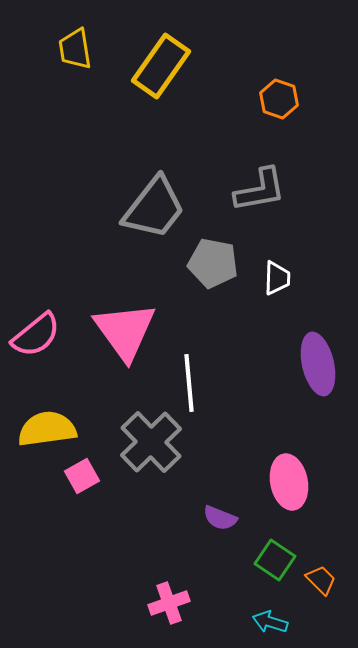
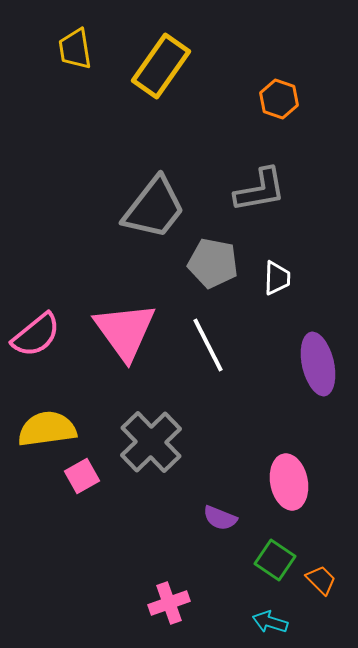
white line: moved 19 px right, 38 px up; rotated 22 degrees counterclockwise
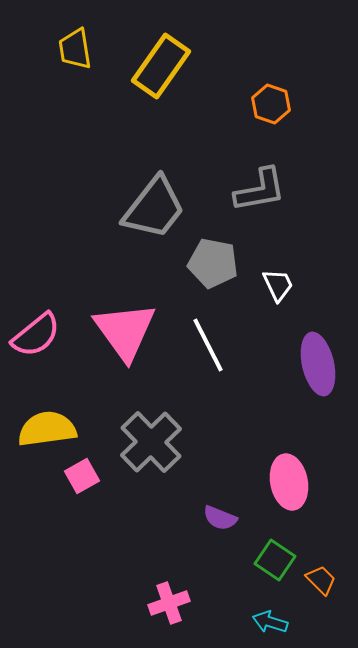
orange hexagon: moved 8 px left, 5 px down
white trapezoid: moved 1 px right, 7 px down; rotated 27 degrees counterclockwise
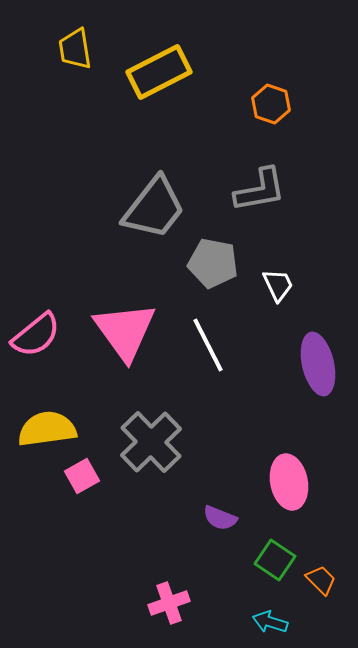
yellow rectangle: moved 2 px left, 6 px down; rotated 28 degrees clockwise
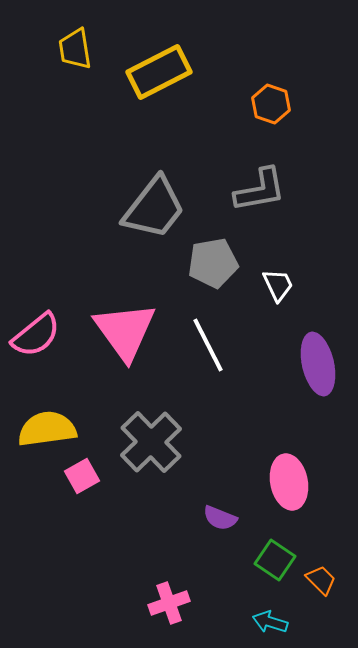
gray pentagon: rotated 21 degrees counterclockwise
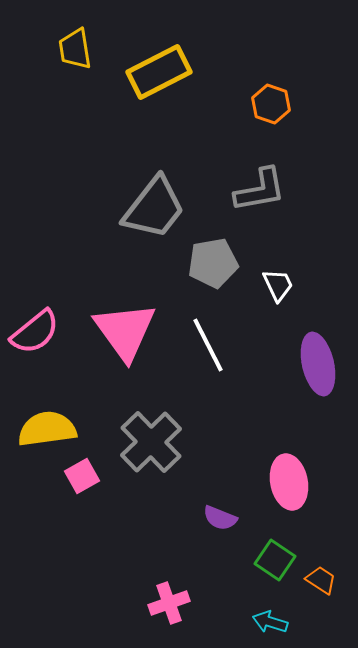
pink semicircle: moved 1 px left, 3 px up
orange trapezoid: rotated 12 degrees counterclockwise
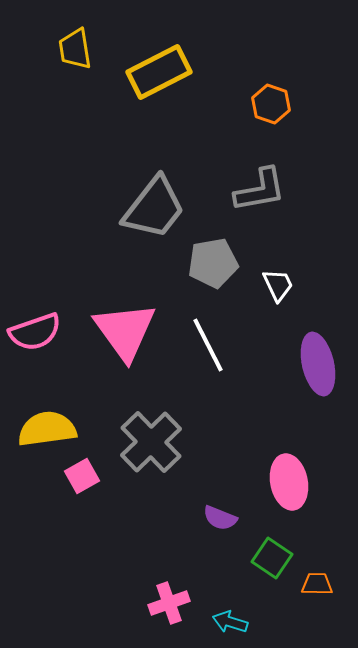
pink semicircle: rotated 20 degrees clockwise
green square: moved 3 px left, 2 px up
orange trapezoid: moved 4 px left, 4 px down; rotated 32 degrees counterclockwise
cyan arrow: moved 40 px left
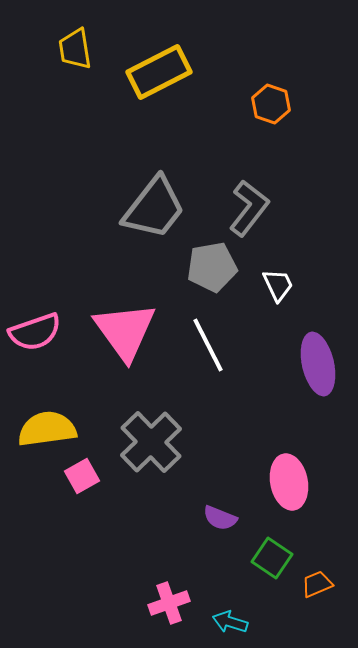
gray L-shape: moved 11 px left, 18 px down; rotated 42 degrees counterclockwise
gray pentagon: moved 1 px left, 4 px down
orange trapezoid: rotated 24 degrees counterclockwise
